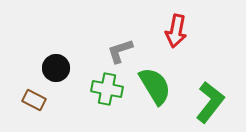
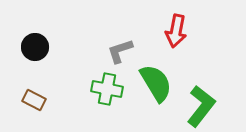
black circle: moved 21 px left, 21 px up
green semicircle: moved 1 px right, 3 px up
green L-shape: moved 9 px left, 4 px down
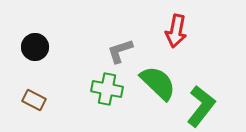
green semicircle: moved 2 px right; rotated 15 degrees counterclockwise
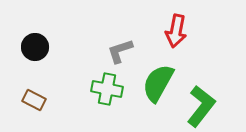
green semicircle: rotated 105 degrees counterclockwise
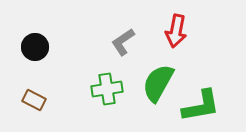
gray L-shape: moved 3 px right, 9 px up; rotated 16 degrees counterclockwise
green cross: rotated 20 degrees counterclockwise
green L-shape: rotated 42 degrees clockwise
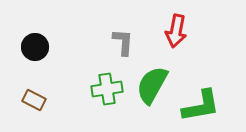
gray L-shape: rotated 128 degrees clockwise
green semicircle: moved 6 px left, 2 px down
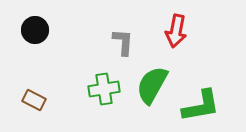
black circle: moved 17 px up
green cross: moved 3 px left
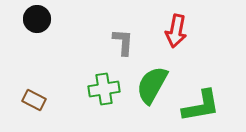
black circle: moved 2 px right, 11 px up
